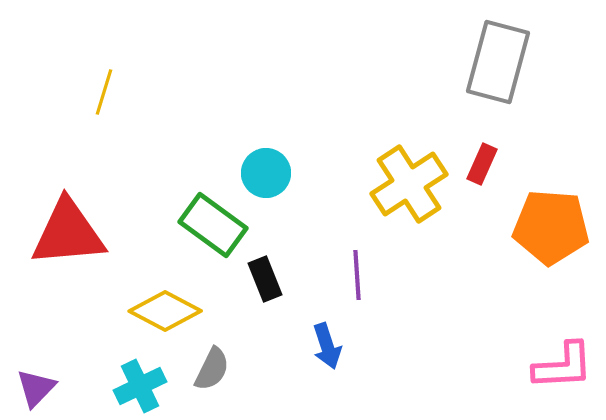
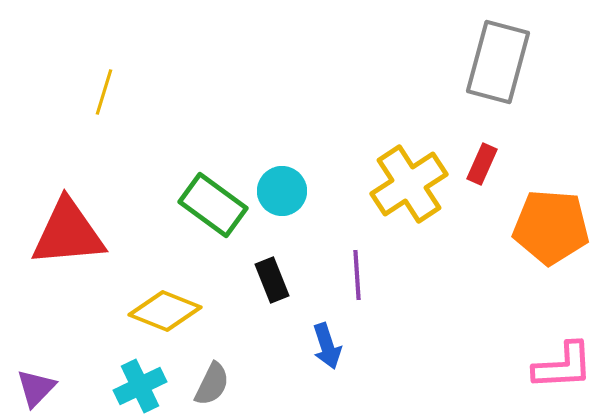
cyan circle: moved 16 px right, 18 px down
green rectangle: moved 20 px up
black rectangle: moved 7 px right, 1 px down
yellow diamond: rotated 6 degrees counterclockwise
gray semicircle: moved 15 px down
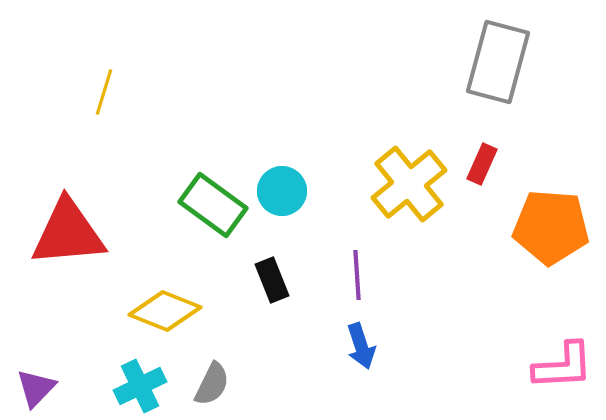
yellow cross: rotated 6 degrees counterclockwise
blue arrow: moved 34 px right
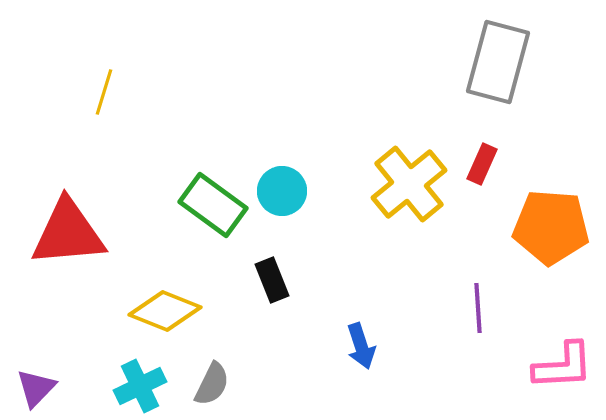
purple line: moved 121 px right, 33 px down
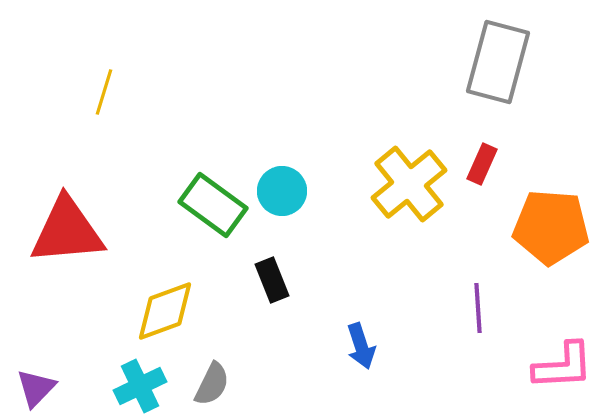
red triangle: moved 1 px left, 2 px up
yellow diamond: rotated 42 degrees counterclockwise
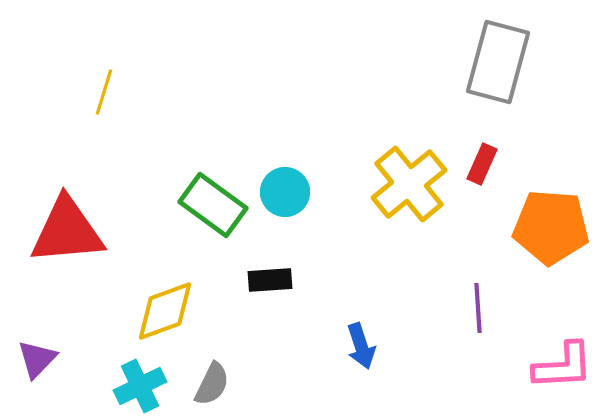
cyan circle: moved 3 px right, 1 px down
black rectangle: moved 2 px left; rotated 72 degrees counterclockwise
purple triangle: moved 1 px right, 29 px up
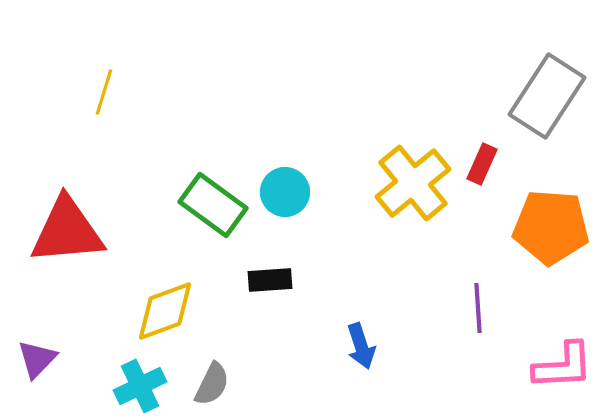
gray rectangle: moved 49 px right, 34 px down; rotated 18 degrees clockwise
yellow cross: moved 4 px right, 1 px up
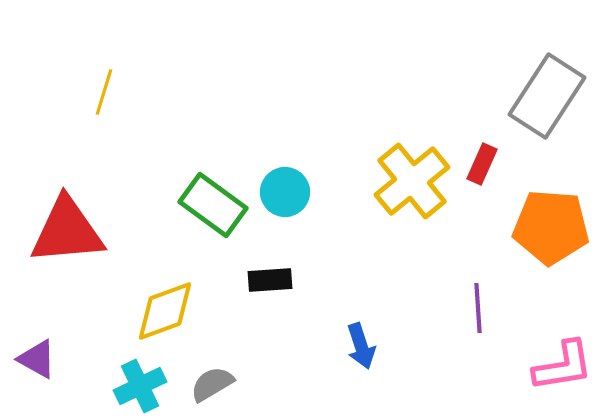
yellow cross: moved 1 px left, 2 px up
purple triangle: rotated 45 degrees counterclockwise
pink L-shape: rotated 6 degrees counterclockwise
gray semicircle: rotated 147 degrees counterclockwise
